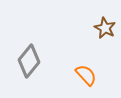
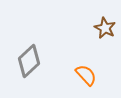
gray diamond: rotated 8 degrees clockwise
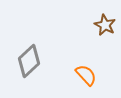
brown star: moved 3 px up
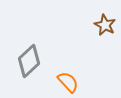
orange semicircle: moved 18 px left, 7 px down
